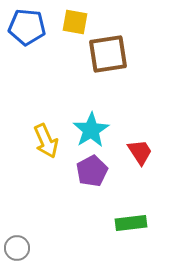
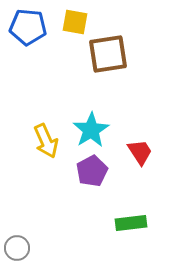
blue pentagon: moved 1 px right
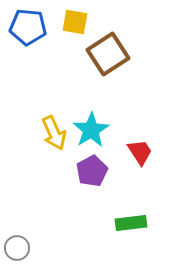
brown square: rotated 24 degrees counterclockwise
yellow arrow: moved 8 px right, 8 px up
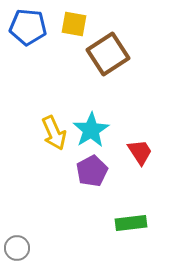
yellow square: moved 1 px left, 2 px down
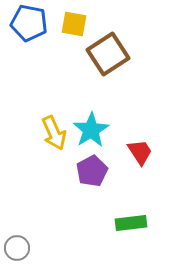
blue pentagon: moved 1 px right, 4 px up; rotated 6 degrees clockwise
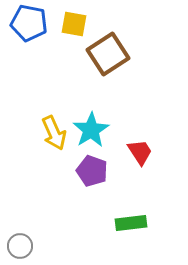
purple pentagon: rotated 24 degrees counterclockwise
gray circle: moved 3 px right, 2 px up
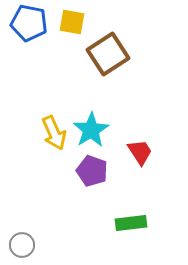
yellow square: moved 2 px left, 2 px up
gray circle: moved 2 px right, 1 px up
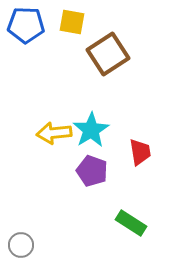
blue pentagon: moved 3 px left, 2 px down; rotated 9 degrees counterclockwise
yellow arrow: rotated 108 degrees clockwise
red trapezoid: rotated 24 degrees clockwise
green rectangle: rotated 40 degrees clockwise
gray circle: moved 1 px left
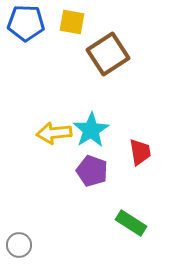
blue pentagon: moved 2 px up
gray circle: moved 2 px left
